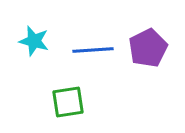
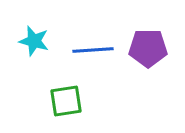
purple pentagon: rotated 27 degrees clockwise
green square: moved 2 px left, 1 px up
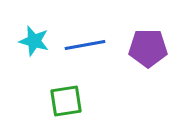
blue line: moved 8 px left, 5 px up; rotated 6 degrees counterclockwise
